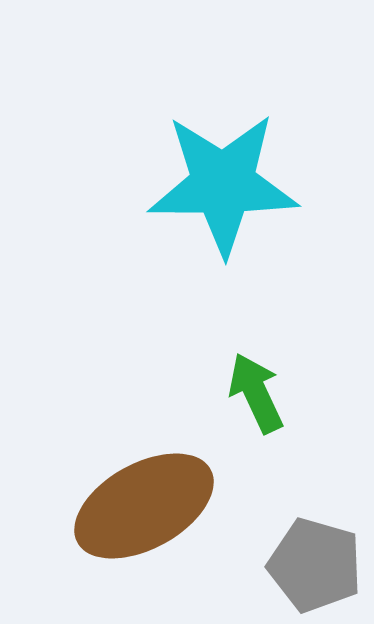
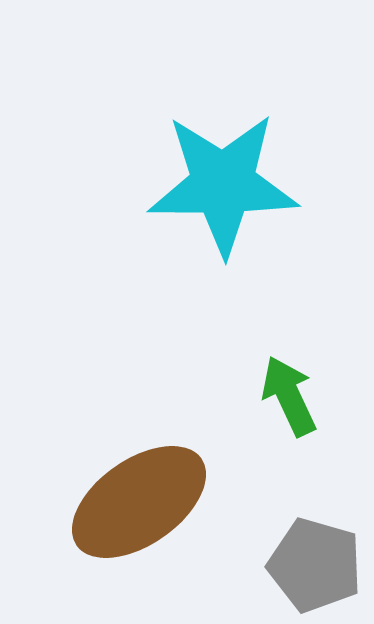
green arrow: moved 33 px right, 3 px down
brown ellipse: moved 5 px left, 4 px up; rotated 6 degrees counterclockwise
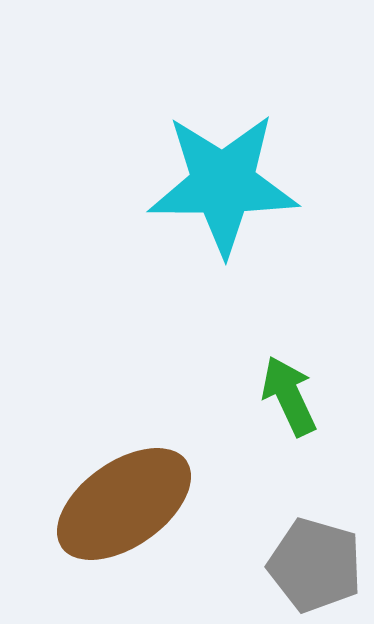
brown ellipse: moved 15 px left, 2 px down
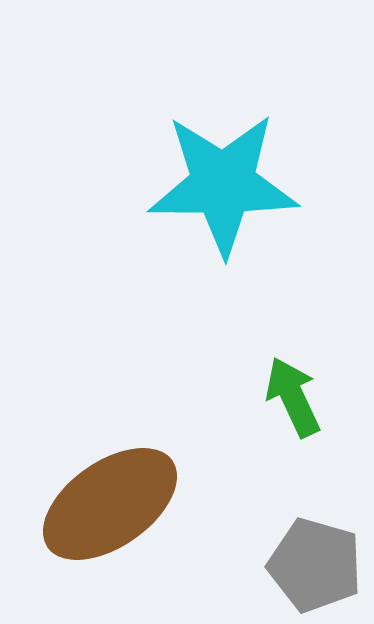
green arrow: moved 4 px right, 1 px down
brown ellipse: moved 14 px left
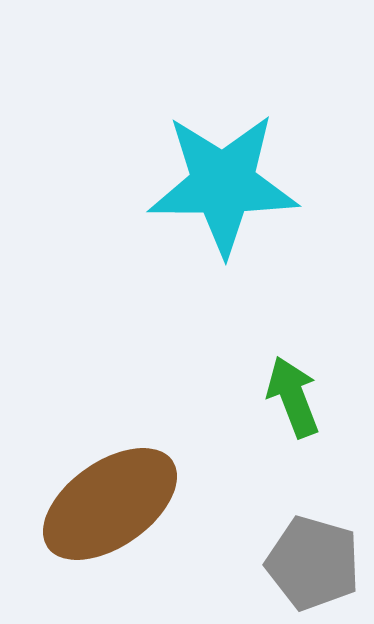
green arrow: rotated 4 degrees clockwise
gray pentagon: moved 2 px left, 2 px up
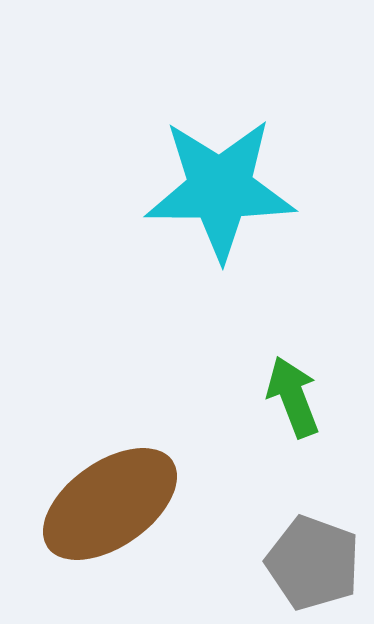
cyan star: moved 3 px left, 5 px down
gray pentagon: rotated 4 degrees clockwise
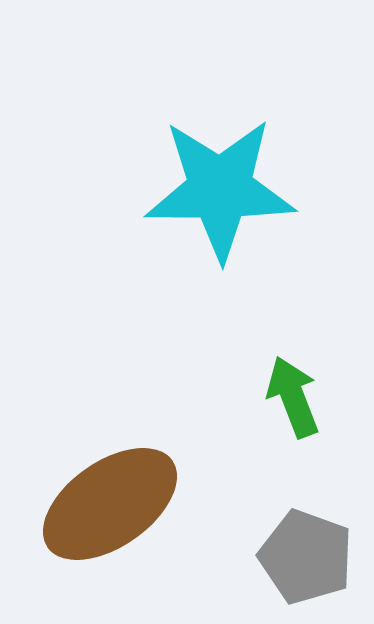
gray pentagon: moved 7 px left, 6 px up
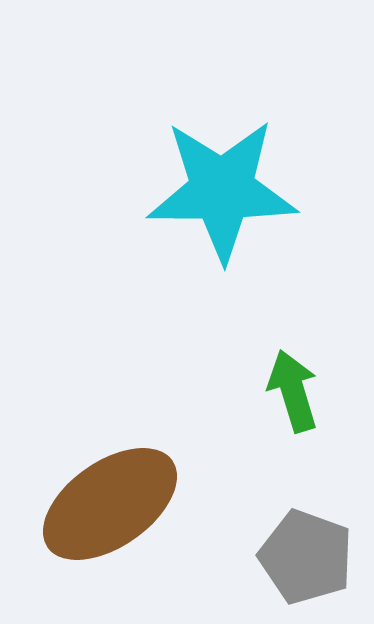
cyan star: moved 2 px right, 1 px down
green arrow: moved 6 px up; rotated 4 degrees clockwise
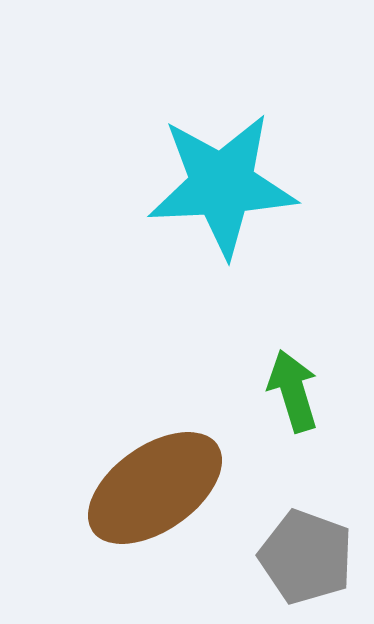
cyan star: moved 5 px up; rotated 3 degrees counterclockwise
brown ellipse: moved 45 px right, 16 px up
